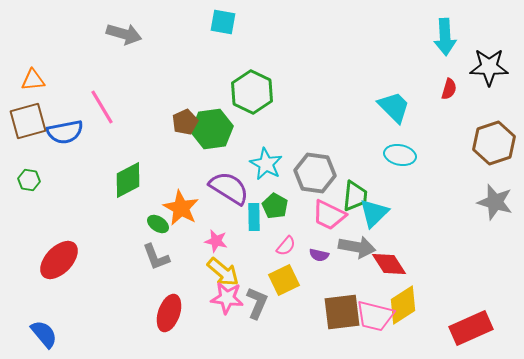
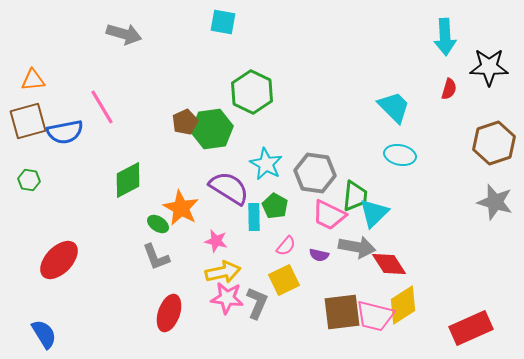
yellow arrow at (223, 272): rotated 52 degrees counterclockwise
blue semicircle at (44, 334): rotated 8 degrees clockwise
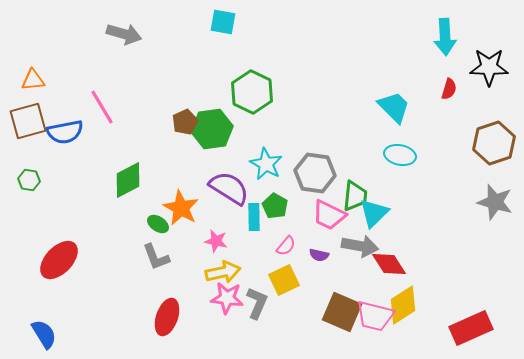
gray arrow at (357, 247): moved 3 px right, 1 px up
brown square at (342, 312): rotated 30 degrees clockwise
red ellipse at (169, 313): moved 2 px left, 4 px down
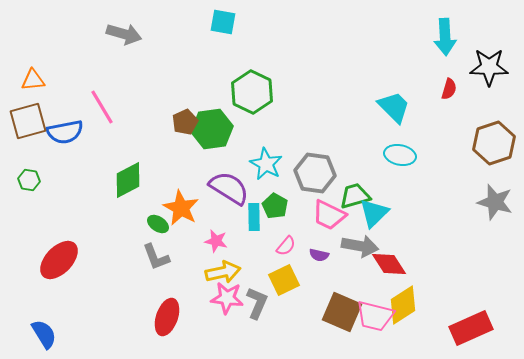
green trapezoid at (355, 196): rotated 112 degrees counterclockwise
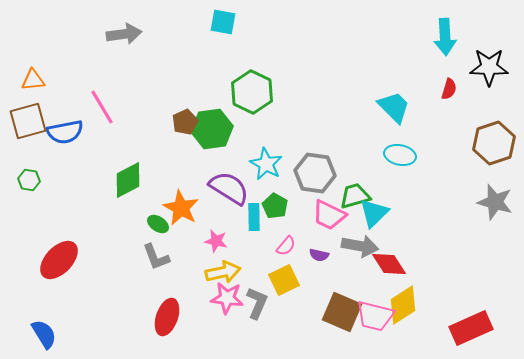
gray arrow at (124, 34): rotated 24 degrees counterclockwise
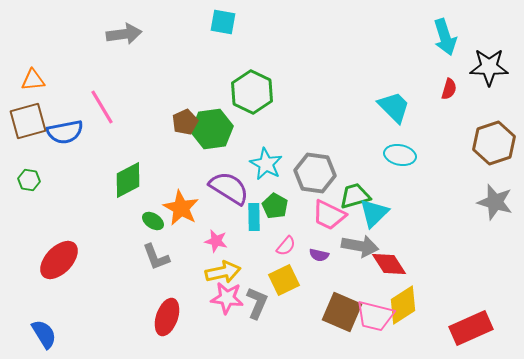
cyan arrow at (445, 37): rotated 15 degrees counterclockwise
green ellipse at (158, 224): moved 5 px left, 3 px up
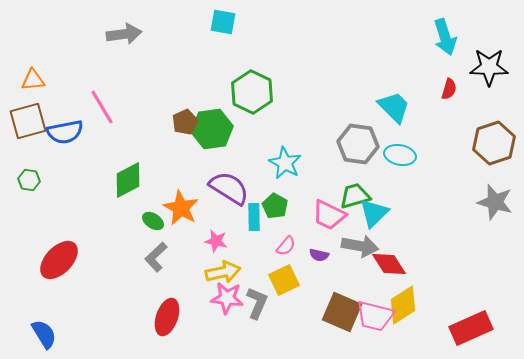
cyan star at (266, 164): moved 19 px right, 1 px up
gray hexagon at (315, 173): moved 43 px right, 29 px up
gray L-shape at (156, 257): rotated 68 degrees clockwise
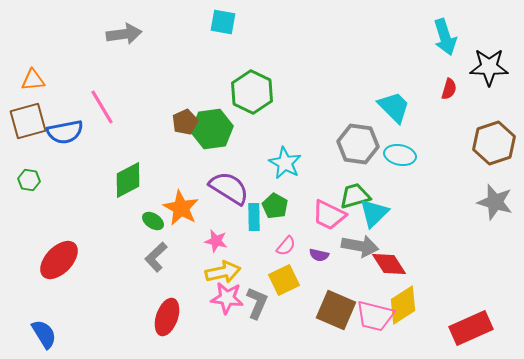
brown square at (342, 312): moved 6 px left, 2 px up
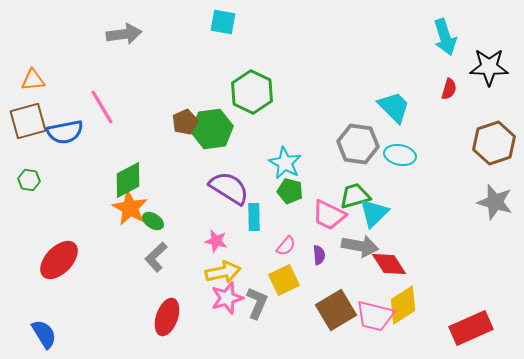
green pentagon at (275, 206): moved 15 px right, 15 px up; rotated 15 degrees counterclockwise
orange star at (181, 208): moved 51 px left
purple semicircle at (319, 255): rotated 108 degrees counterclockwise
pink star at (227, 298): rotated 24 degrees counterclockwise
brown square at (336, 310): rotated 36 degrees clockwise
